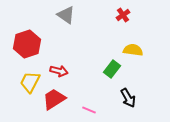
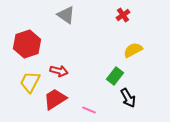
yellow semicircle: rotated 36 degrees counterclockwise
green rectangle: moved 3 px right, 7 px down
red trapezoid: moved 1 px right
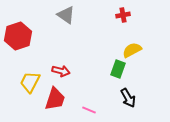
red cross: rotated 24 degrees clockwise
red hexagon: moved 9 px left, 8 px up
yellow semicircle: moved 1 px left
red arrow: moved 2 px right
green rectangle: moved 3 px right, 7 px up; rotated 18 degrees counterclockwise
red trapezoid: rotated 140 degrees clockwise
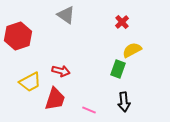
red cross: moved 1 px left, 7 px down; rotated 32 degrees counterclockwise
yellow trapezoid: rotated 145 degrees counterclockwise
black arrow: moved 4 px left, 4 px down; rotated 24 degrees clockwise
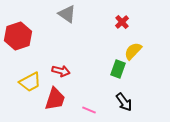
gray triangle: moved 1 px right, 1 px up
yellow semicircle: moved 1 px right, 1 px down; rotated 18 degrees counterclockwise
black arrow: rotated 30 degrees counterclockwise
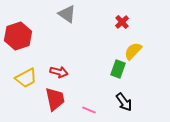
red arrow: moved 2 px left, 1 px down
yellow trapezoid: moved 4 px left, 4 px up
red trapezoid: rotated 30 degrees counterclockwise
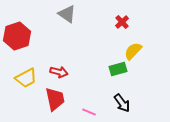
red hexagon: moved 1 px left
green rectangle: rotated 54 degrees clockwise
black arrow: moved 2 px left, 1 px down
pink line: moved 2 px down
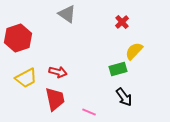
red hexagon: moved 1 px right, 2 px down
yellow semicircle: moved 1 px right
red arrow: moved 1 px left
black arrow: moved 2 px right, 6 px up
